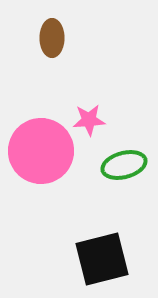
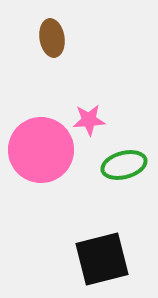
brown ellipse: rotated 9 degrees counterclockwise
pink circle: moved 1 px up
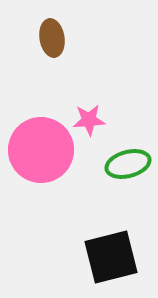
green ellipse: moved 4 px right, 1 px up
black square: moved 9 px right, 2 px up
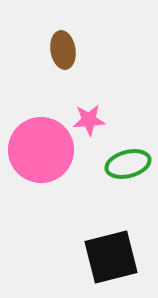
brown ellipse: moved 11 px right, 12 px down
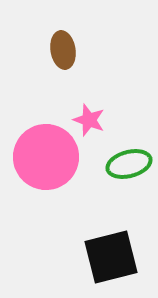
pink star: rotated 24 degrees clockwise
pink circle: moved 5 px right, 7 px down
green ellipse: moved 1 px right
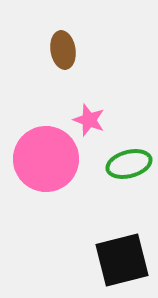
pink circle: moved 2 px down
black square: moved 11 px right, 3 px down
